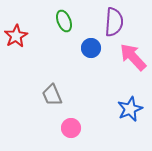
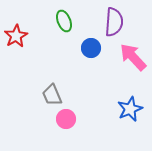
pink circle: moved 5 px left, 9 px up
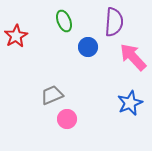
blue circle: moved 3 px left, 1 px up
gray trapezoid: rotated 90 degrees clockwise
blue star: moved 6 px up
pink circle: moved 1 px right
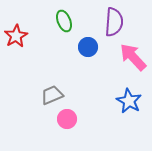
blue star: moved 1 px left, 2 px up; rotated 20 degrees counterclockwise
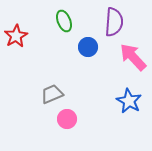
gray trapezoid: moved 1 px up
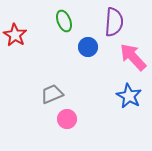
red star: moved 1 px left, 1 px up; rotated 10 degrees counterclockwise
blue star: moved 5 px up
